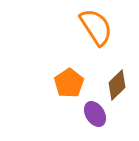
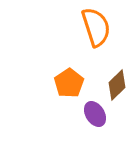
orange semicircle: rotated 15 degrees clockwise
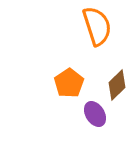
orange semicircle: moved 1 px right, 1 px up
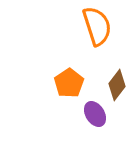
brown diamond: rotated 8 degrees counterclockwise
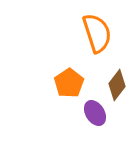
orange semicircle: moved 7 px down
purple ellipse: moved 1 px up
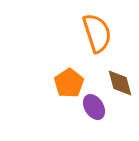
brown diamond: moved 3 px right, 2 px up; rotated 52 degrees counterclockwise
purple ellipse: moved 1 px left, 6 px up
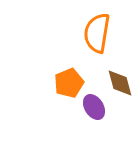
orange semicircle: rotated 153 degrees counterclockwise
orange pentagon: rotated 12 degrees clockwise
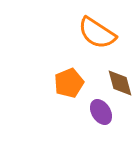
orange semicircle: rotated 66 degrees counterclockwise
purple ellipse: moved 7 px right, 5 px down
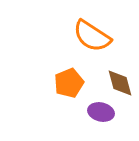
orange semicircle: moved 5 px left, 3 px down
purple ellipse: rotated 45 degrees counterclockwise
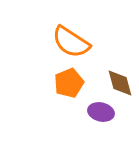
orange semicircle: moved 21 px left, 6 px down
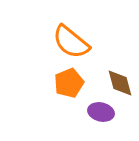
orange semicircle: rotated 6 degrees clockwise
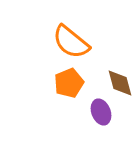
purple ellipse: rotated 55 degrees clockwise
